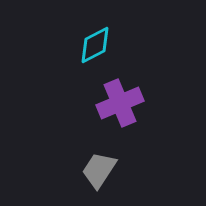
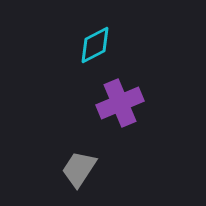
gray trapezoid: moved 20 px left, 1 px up
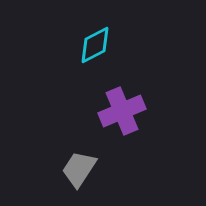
purple cross: moved 2 px right, 8 px down
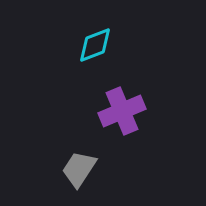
cyan diamond: rotated 6 degrees clockwise
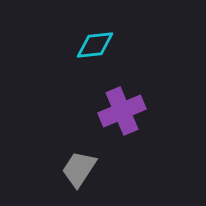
cyan diamond: rotated 15 degrees clockwise
